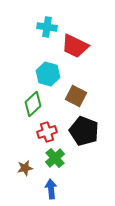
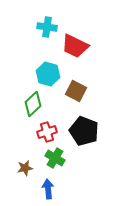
brown square: moved 5 px up
green cross: rotated 18 degrees counterclockwise
blue arrow: moved 3 px left
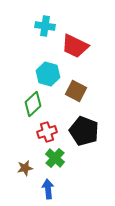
cyan cross: moved 2 px left, 1 px up
green cross: rotated 12 degrees clockwise
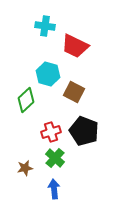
brown square: moved 2 px left, 1 px down
green diamond: moved 7 px left, 4 px up
red cross: moved 4 px right
blue arrow: moved 6 px right
